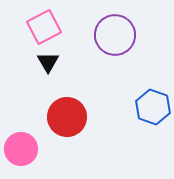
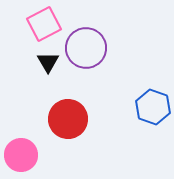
pink square: moved 3 px up
purple circle: moved 29 px left, 13 px down
red circle: moved 1 px right, 2 px down
pink circle: moved 6 px down
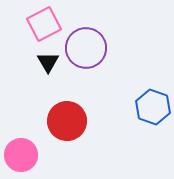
red circle: moved 1 px left, 2 px down
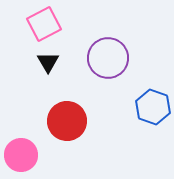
purple circle: moved 22 px right, 10 px down
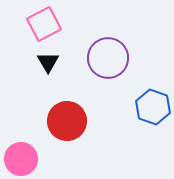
pink circle: moved 4 px down
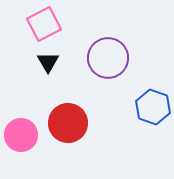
red circle: moved 1 px right, 2 px down
pink circle: moved 24 px up
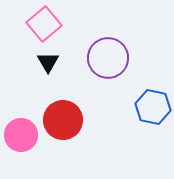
pink square: rotated 12 degrees counterclockwise
blue hexagon: rotated 8 degrees counterclockwise
red circle: moved 5 px left, 3 px up
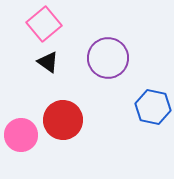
black triangle: rotated 25 degrees counterclockwise
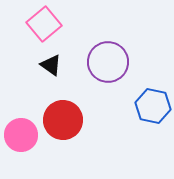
purple circle: moved 4 px down
black triangle: moved 3 px right, 3 px down
blue hexagon: moved 1 px up
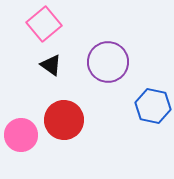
red circle: moved 1 px right
